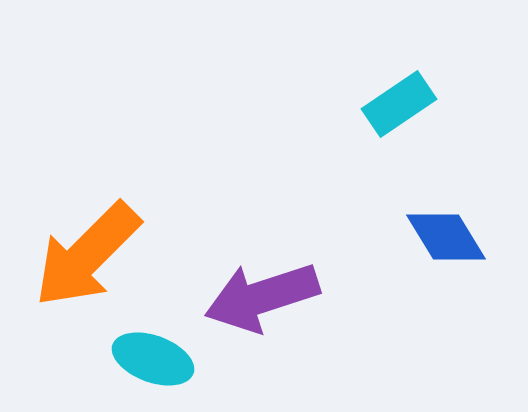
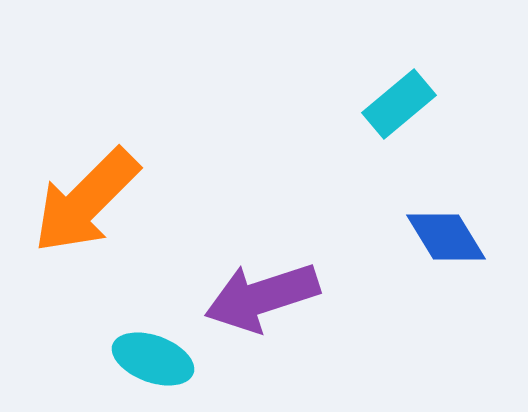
cyan rectangle: rotated 6 degrees counterclockwise
orange arrow: moved 1 px left, 54 px up
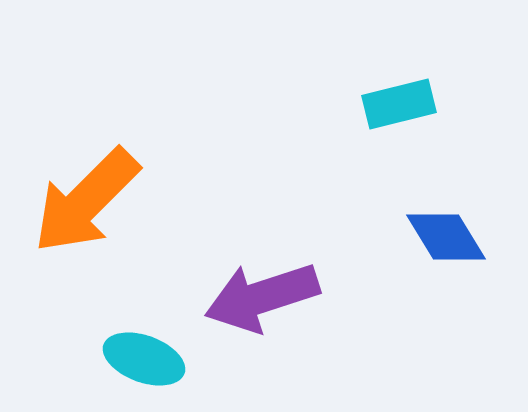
cyan rectangle: rotated 26 degrees clockwise
cyan ellipse: moved 9 px left
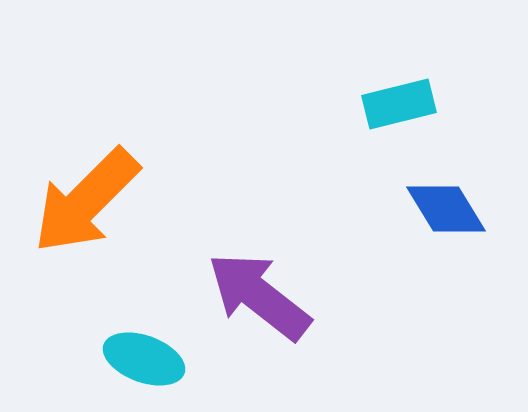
blue diamond: moved 28 px up
purple arrow: moved 3 px left, 1 px up; rotated 56 degrees clockwise
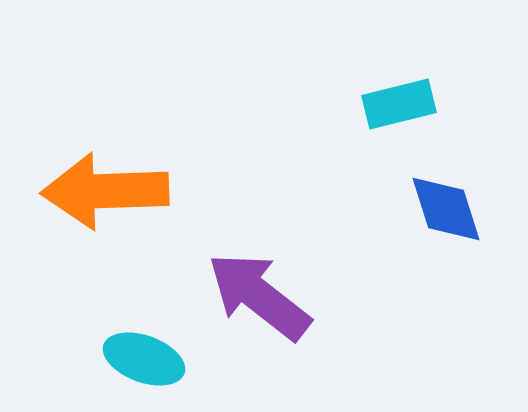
orange arrow: moved 19 px right, 10 px up; rotated 43 degrees clockwise
blue diamond: rotated 14 degrees clockwise
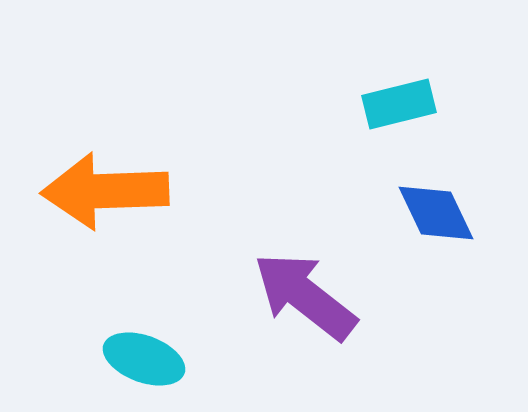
blue diamond: moved 10 px left, 4 px down; rotated 8 degrees counterclockwise
purple arrow: moved 46 px right
